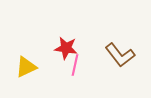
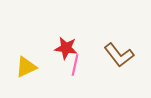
brown L-shape: moved 1 px left
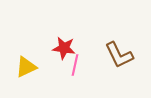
red star: moved 2 px left
brown L-shape: rotated 12 degrees clockwise
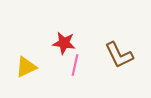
red star: moved 5 px up
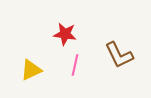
red star: moved 1 px right, 9 px up
yellow triangle: moved 5 px right, 3 px down
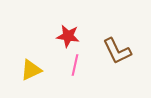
red star: moved 3 px right, 2 px down
brown L-shape: moved 2 px left, 4 px up
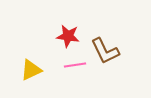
brown L-shape: moved 12 px left
pink line: rotated 70 degrees clockwise
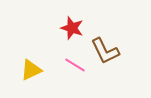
red star: moved 4 px right, 8 px up; rotated 10 degrees clockwise
pink line: rotated 40 degrees clockwise
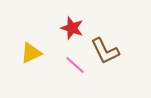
pink line: rotated 10 degrees clockwise
yellow triangle: moved 17 px up
